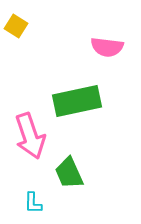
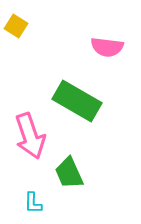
green rectangle: rotated 42 degrees clockwise
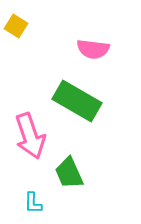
pink semicircle: moved 14 px left, 2 px down
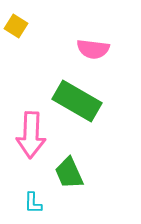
pink arrow: moved 1 px right, 1 px up; rotated 21 degrees clockwise
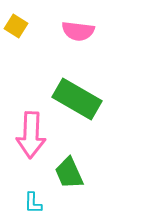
pink semicircle: moved 15 px left, 18 px up
green rectangle: moved 2 px up
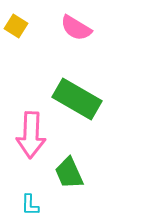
pink semicircle: moved 2 px left, 3 px up; rotated 24 degrees clockwise
cyan L-shape: moved 3 px left, 2 px down
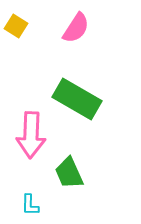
pink semicircle: rotated 88 degrees counterclockwise
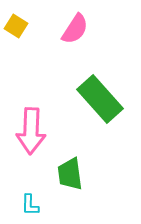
pink semicircle: moved 1 px left, 1 px down
green rectangle: moved 23 px right; rotated 18 degrees clockwise
pink arrow: moved 4 px up
green trapezoid: moved 1 px right, 1 px down; rotated 16 degrees clockwise
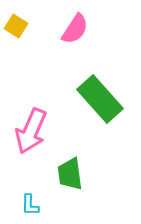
pink arrow: rotated 21 degrees clockwise
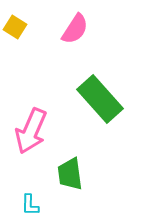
yellow square: moved 1 px left, 1 px down
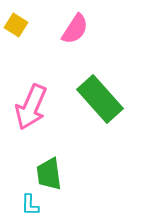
yellow square: moved 1 px right, 2 px up
pink arrow: moved 24 px up
green trapezoid: moved 21 px left
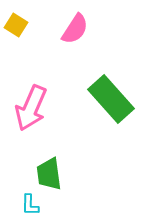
green rectangle: moved 11 px right
pink arrow: moved 1 px down
